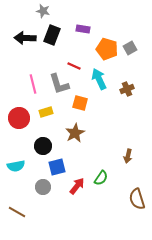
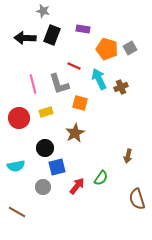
brown cross: moved 6 px left, 2 px up
black circle: moved 2 px right, 2 px down
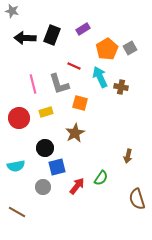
gray star: moved 31 px left
purple rectangle: rotated 40 degrees counterclockwise
orange pentagon: rotated 25 degrees clockwise
cyan arrow: moved 1 px right, 2 px up
brown cross: rotated 32 degrees clockwise
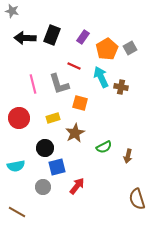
purple rectangle: moved 8 px down; rotated 24 degrees counterclockwise
cyan arrow: moved 1 px right
yellow rectangle: moved 7 px right, 6 px down
green semicircle: moved 3 px right, 31 px up; rotated 28 degrees clockwise
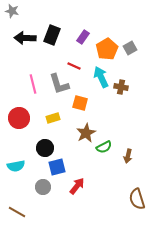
brown star: moved 11 px right
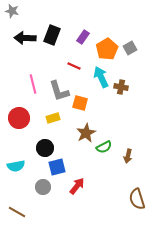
gray L-shape: moved 7 px down
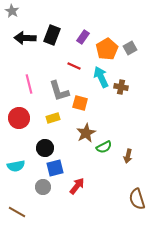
gray star: rotated 16 degrees clockwise
pink line: moved 4 px left
blue square: moved 2 px left, 1 px down
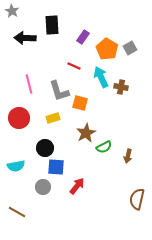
black rectangle: moved 10 px up; rotated 24 degrees counterclockwise
orange pentagon: rotated 10 degrees counterclockwise
blue square: moved 1 px right, 1 px up; rotated 18 degrees clockwise
brown semicircle: rotated 30 degrees clockwise
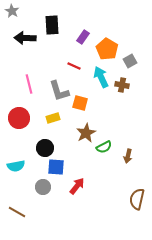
gray square: moved 13 px down
brown cross: moved 1 px right, 2 px up
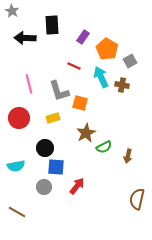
gray circle: moved 1 px right
